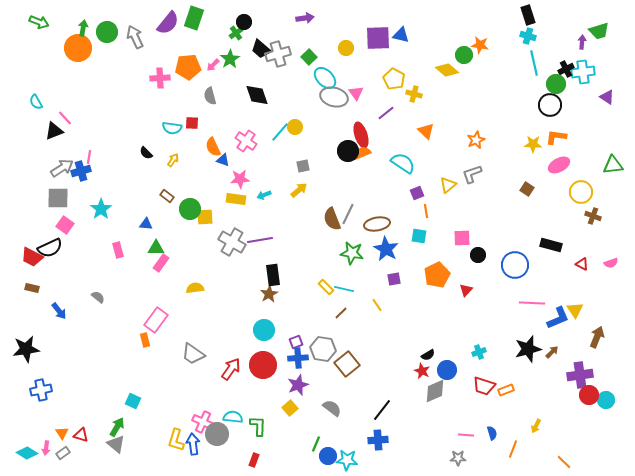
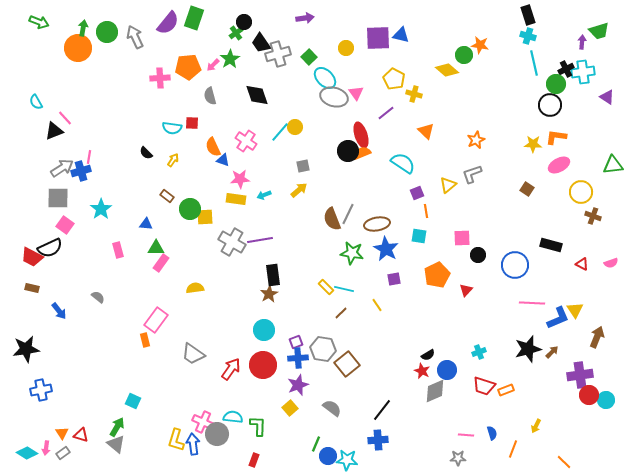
black trapezoid at (261, 49): moved 6 px up; rotated 15 degrees clockwise
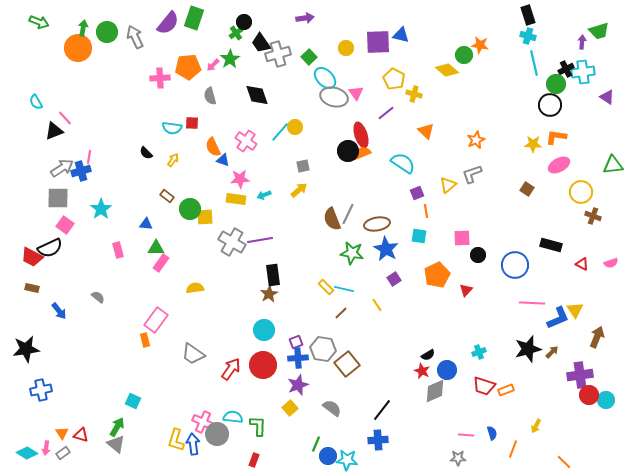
purple square at (378, 38): moved 4 px down
purple square at (394, 279): rotated 24 degrees counterclockwise
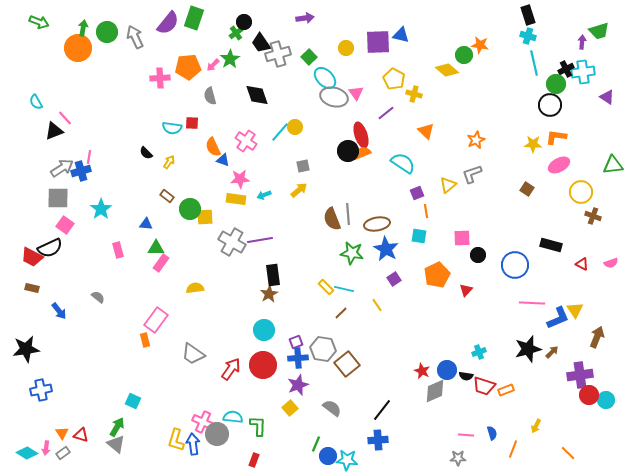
yellow arrow at (173, 160): moved 4 px left, 2 px down
gray line at (348, 214): rotated 30 degrees counterclockwise
black semicircle at (428, 355): moved 38 px right, 21 px down; rotated 40 degrees clockwise
orange line at (564, 462): moved 4 px right, 9 px up
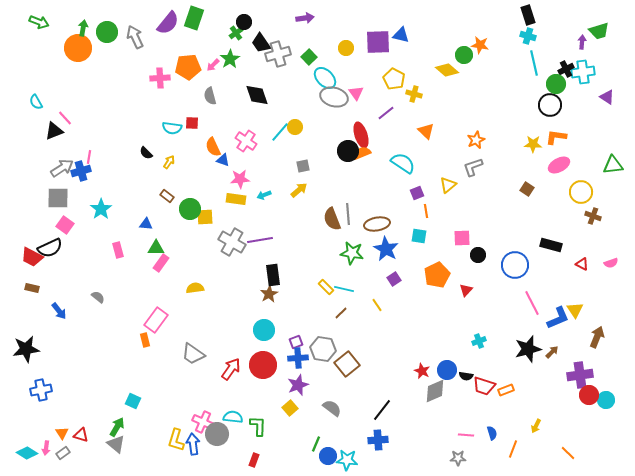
gray L-shape at (472, 174): moved 1 px right, 7 px up
pink line at (532, 303): rotated 60 degrees clockwise
cyan cross at (479, 352): moved 11 px up
